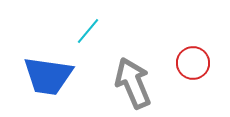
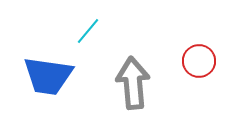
red circle: moved 6 px right, 2 px up
gray arrow: rotated 18 degrees clockwise
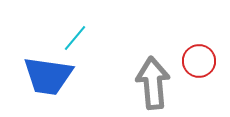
cyan line: moved 13 px left, 7 px down
gray arrow: moved 20 px right
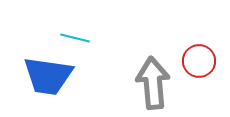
cyan line: rotated 64 degrees clockwise
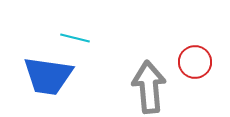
red circle: moved 4 px left, 1 px down
gray arrow: moved 4 px left, 4 px down
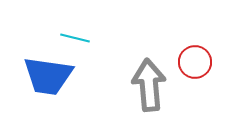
gray arrow: moved 2 px up
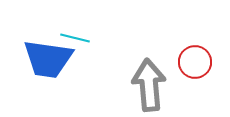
blue trapezoid: moved 17 px up
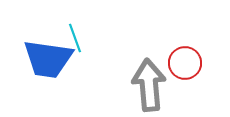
cyan line: rotated 56 degrees clockwise
red circle: moved 10 px left, 1 px down
